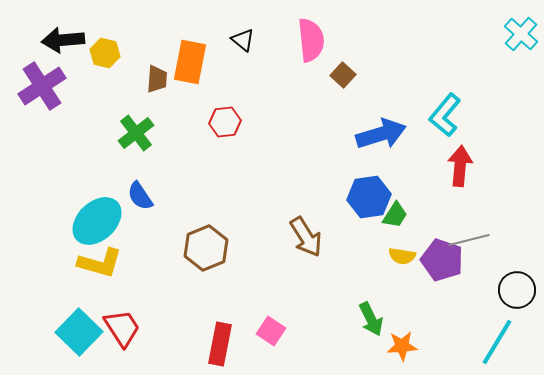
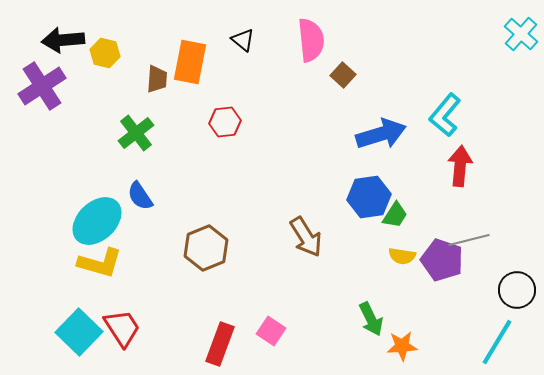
red rectangle: rotated 9 degrees clockwise
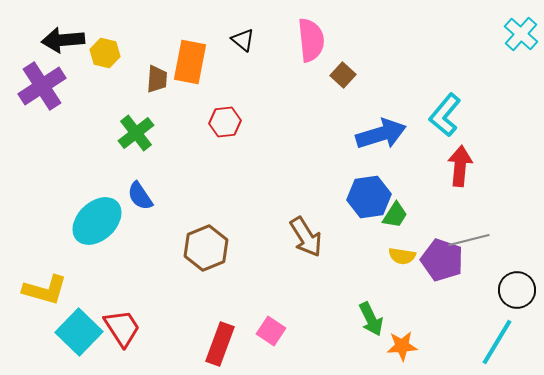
yellow L-shape: moved 55 px left, 27 px down
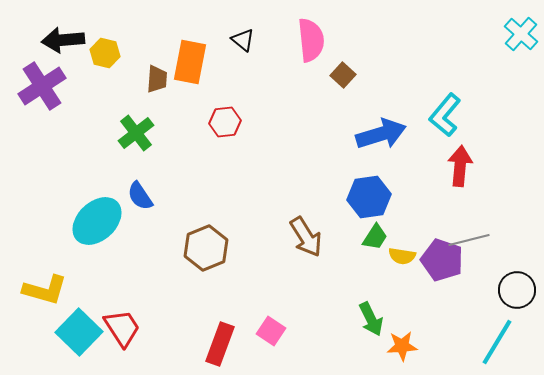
green trapezoid: moved 20 px left, 22 px down
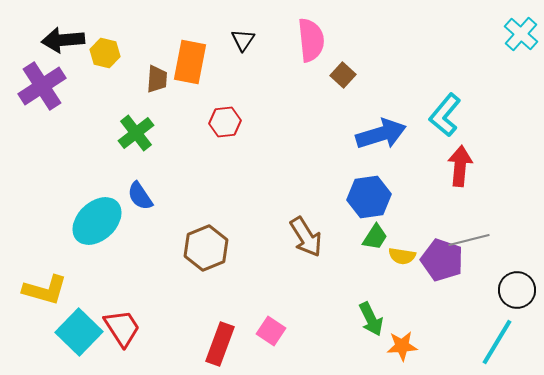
black triangle: rotated 25 degrees clockwise
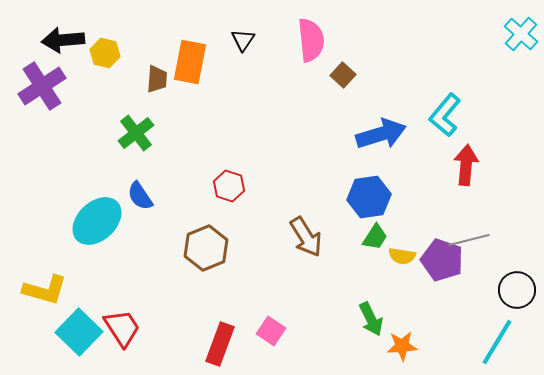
red hexagon: moved 4 px right, 64 px down; rotated 24 degrees clockwise
red arrow: moved 6 px right, 1 px up
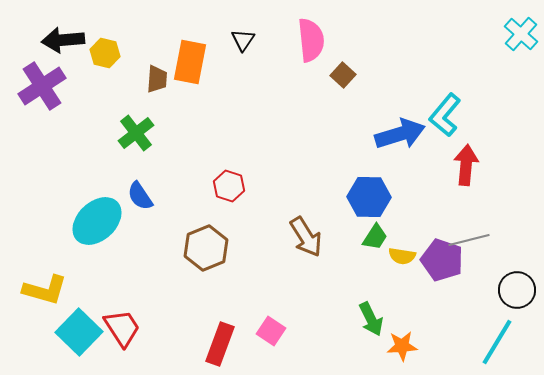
blue arrow: moved 19 px right
blue hexagon: rotated 9 degrees clockwise
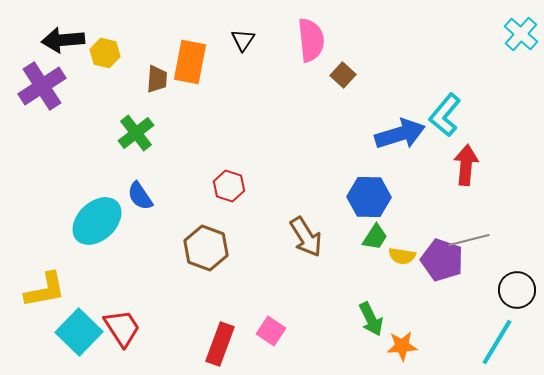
brown hexagon: rotated 18 degrees counterclockwise
yellow L-shape: rotated 27 degrees counterclockwise
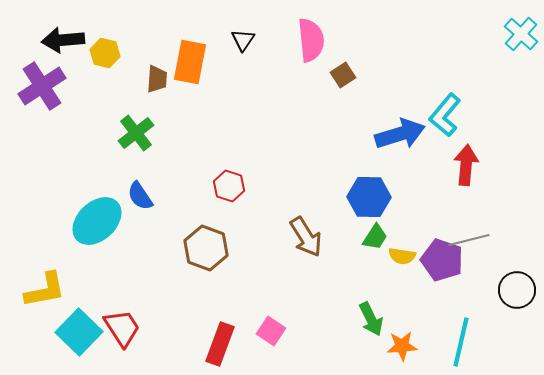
brown square: rotated 15 degrees clockwise
cyan line: moved 36 px left; rotated 18 degrees counterclockwise
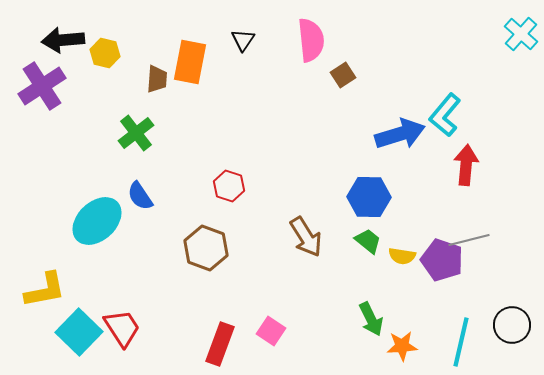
green trapezoid: moved 7 px left, 4 px down; rotated 84 degrees counterclockwise
black circle: moved 5 px left, 35 px down
